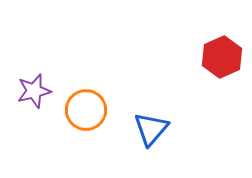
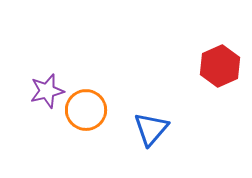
red hexagon: moved 2 px left, 9 px down
purple star: moved 13 px right
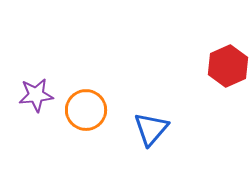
red hexagon: moved 8 px right
purple star: moved 11 px left, 4 px down; rotated 8 degrees clockwise
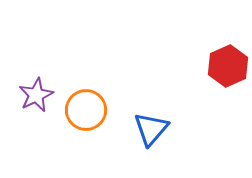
purple star: rotated 20 degrees counterclockwise
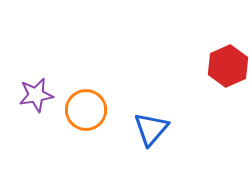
purple star: rotated 16 degrees clockwise
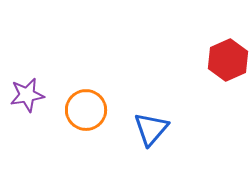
red hexagon: moved 6 px up
purple star: moved 9 px left
